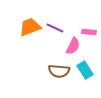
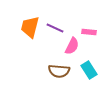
orange trapezoid: rotated 55 degrees counterclockwise
pink semicircle: moved 1 px left
cyan rectangle: moved 4 px right
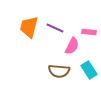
orange trapezoid: moved 1 px left
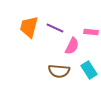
pink rectangle: moved 2 px right
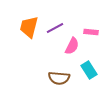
purple line: rotated 54 degrees counterclockwise
brown semicircle: moved 7 px down
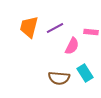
cyan rectangle: moved 4 px left, 3 px down
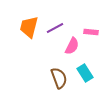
brown semicircle: rotated 115 degrees counterclockwise
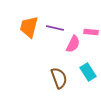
purple line: rotated 42 degrees clockwise
pink semicircle: moved 1 px right, 2 px up
cyan rectangle: moved 3 px right, 1 px up
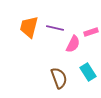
pink rectangle: rotated 24 degrees counterclockwise
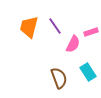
purple line: moved 2 px up; rotated 42 degrees clockwise
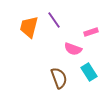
purple line: moved 1 px left, 6 px up
pink semicircle: moved 5 px down; rotated 84 degrees clockwise
cyan rectangle: moved 1 px right
